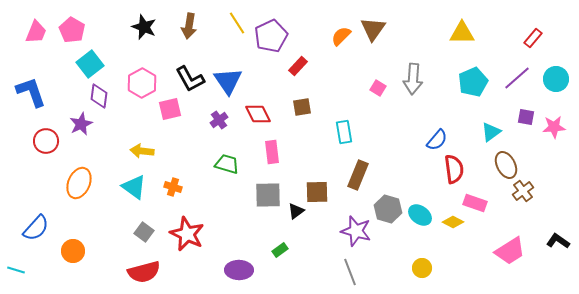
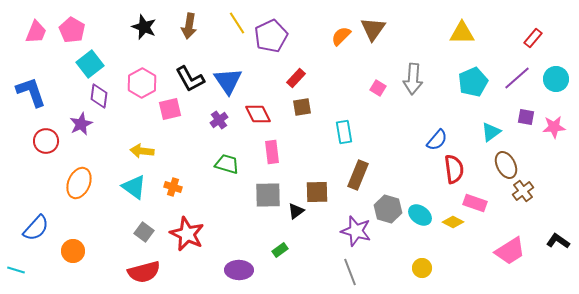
red rectangle at (298, 66): moved 2 px left, 12 px down
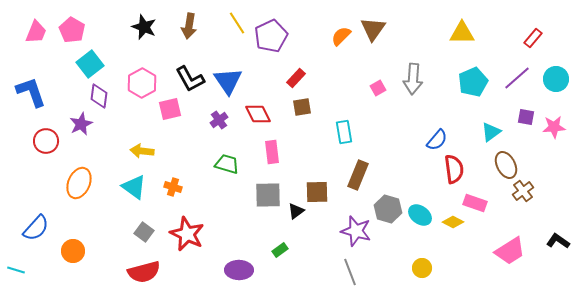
pink square at (378, 88): rotated 28 degrees clockwise
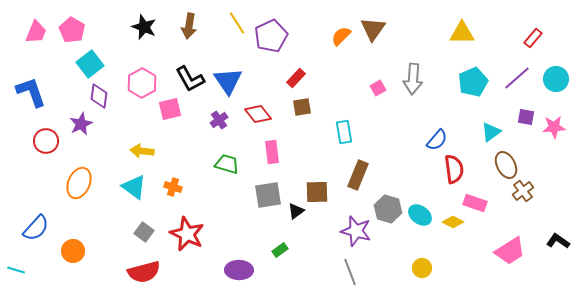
red diamond at (258, 114): rotated 12 degrees counterclockwise
gray square at (268, 195): rotated 8 degrees counterclockwise
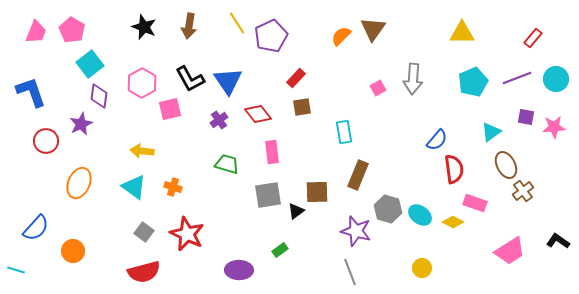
purple line at (517, 78): rotated 20 degrees clockwise
